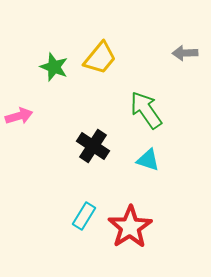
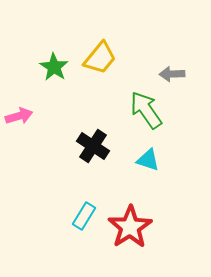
gray arrow: moved 13 px left, 21 px down
green star: rotated 12 degrees clockwise
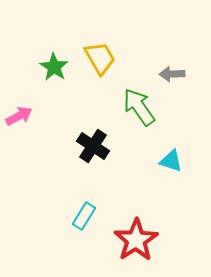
yellow trapezoid: rotated 69 degrees counterclockwise
green arrow: moved 7 px left, 3 px up
pink arrow: rotated 12 degrees counterclockwise
cyan triangle: moved 23 px right, 1 px down
red star: moved 6 px right, 13 px down
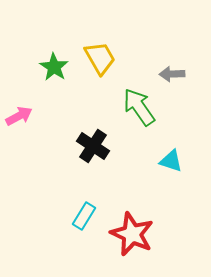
red star: moved 4 px left, 6 px up; rotated 15 degrees counterclockwise
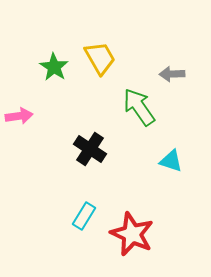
pink arrow: rotated 20 degrees clockwise
black cross: moved 3 px left, 3 px down
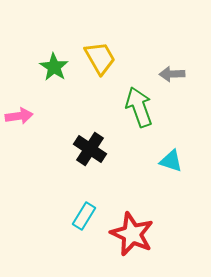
green arrow: rotated 15 degrees clockwise
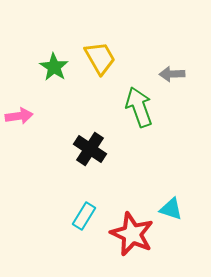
cyan triangle: moved 48 px down
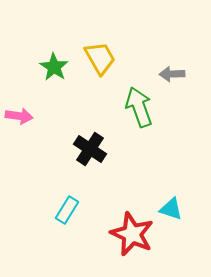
pink arrow: rotated 16 degrees clockwise
cyan rectangle: moved 17 px left, 6 px up
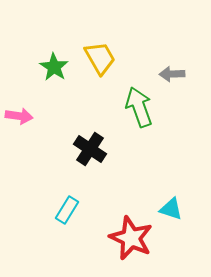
red star: moved 1 px left, 4 px down
